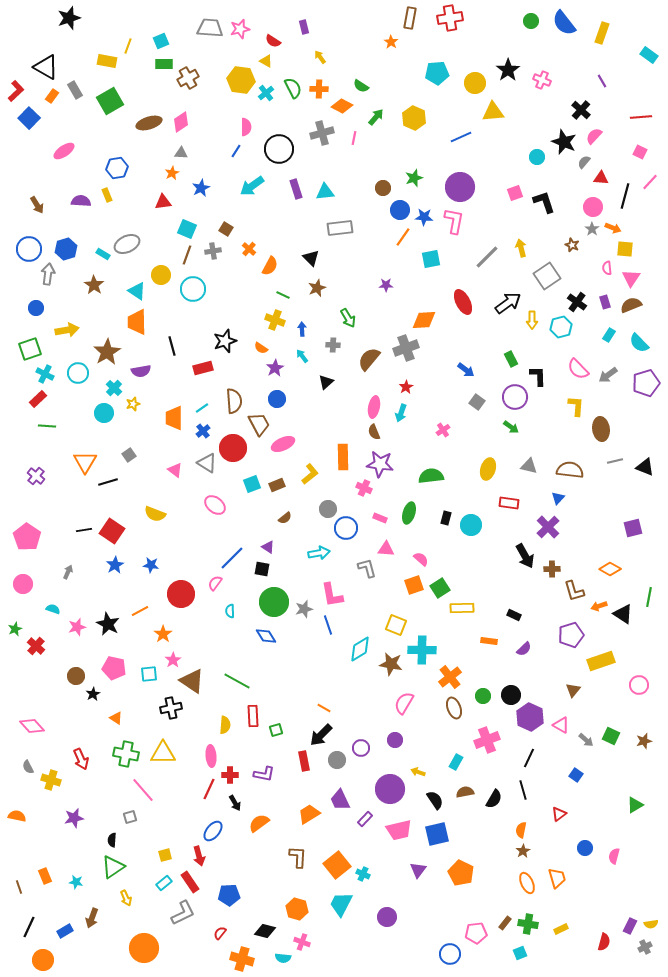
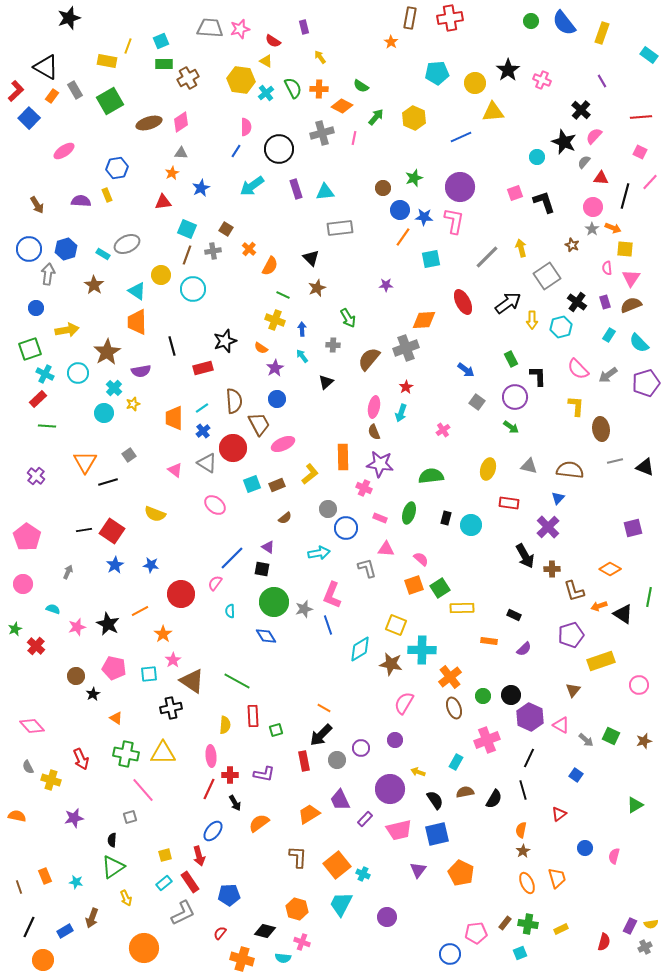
pink L-shape at (332, 595): rotated 32 degrees clockwise
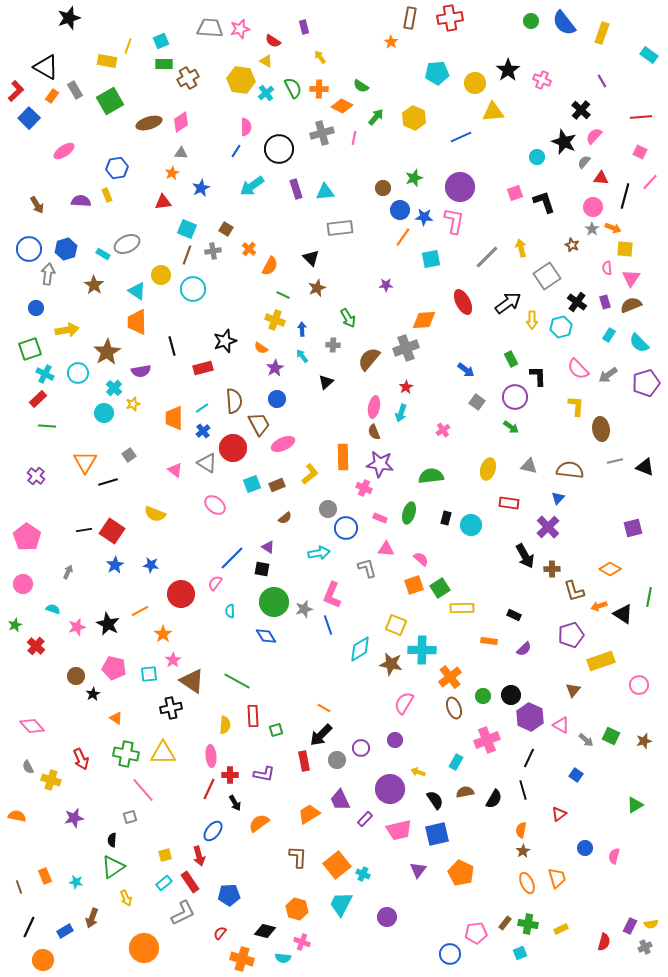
green star at (15, 629): moved 4 px up
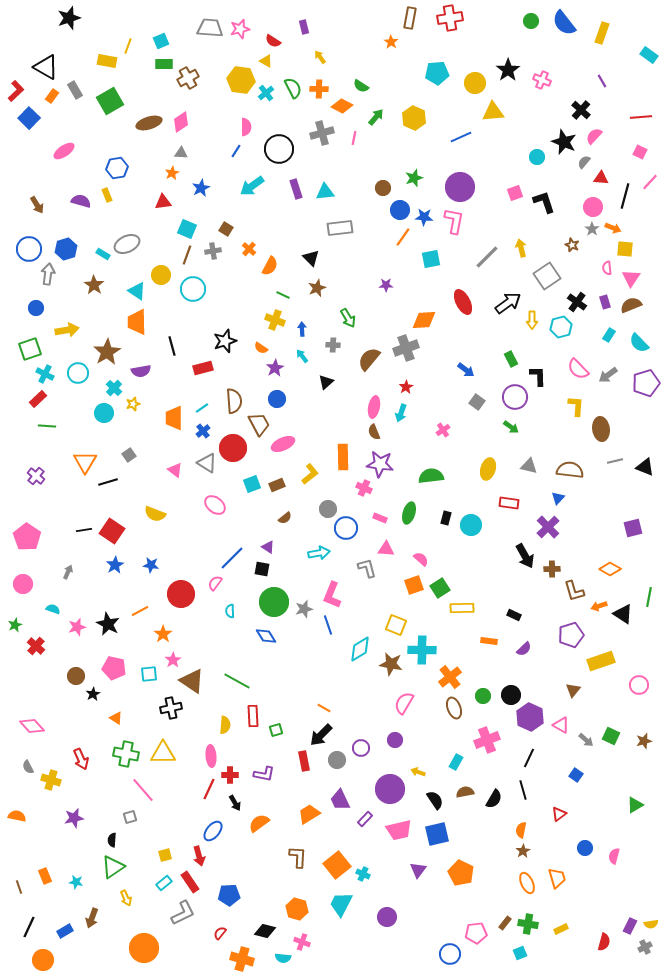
purple semicircle at (81, 201): rotated 12 degrees clockwise
